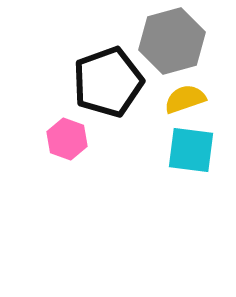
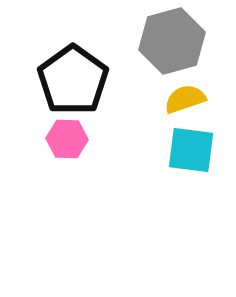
black pentagon: moved 35 px left, 2 px up; rotated 16 degrees counterclockwise
pink hexagon: rotated 18 degrees counterclockwise
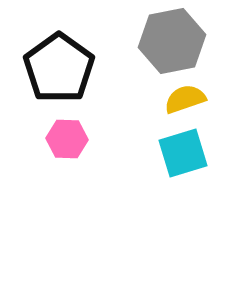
gray hexagon: rotated 4 degrees clockwise
black pentagon: moved 14 px left, 12 px up
cyan square: moved 8 px left, 3 px down; rotated 24 degrees counterclockwise
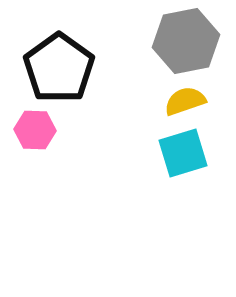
gray hexagon: moved 14 px right
yellow semicircle: moved 2 px down
pink hexagon: moved 32 px left, 9 px up
